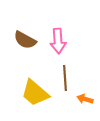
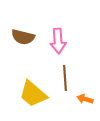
brown semicircle: moved 2 px left, 3 px up; rotated 15 degrees counterclockwise
yellow trapezoid: moved 2 px left, 1 px down
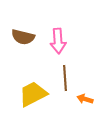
yellow trapezoid: rotated 112 degrees clockwise
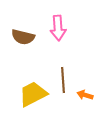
pink arrow: moved 13 px up
brown line: moved 2 px left, 2 px down
orange arrow: moved 4 px up
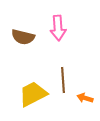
orange arrow: moved 3 px down
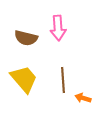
brown semicircle: moved 3 px right, 1 px down
yellow trapezoid: moved 9 px left, 15 px up; rotated 76 degrees clockwise
orange arrow: moved 2 px left
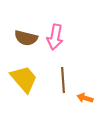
pink arrow: moved 3 px left, 9 px down; rotated 15 degrees clockwise
orange arrow: moved 2 px right
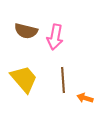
brown semicircle: moved 7 px up
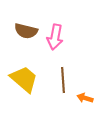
yellow trapezoid: rotated 8 degrees counterclockwise
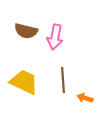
yellow trapezoid: moved 3 px down; rotated 16 degrees counterclockwise
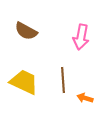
brown semicircle: rotated 15 degrees clockwise
pink arrow: moved 26 px right
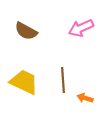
pink arrow: moved 9 px up; rotated 55 degrees clockwise
